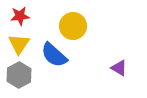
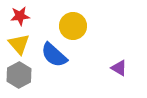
yellow triangle: rotated 15 degrees counterclockwise
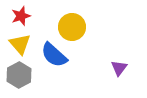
red star: moved 1 px right; rotated 12 degrees counterclockwise
yellow circle: moved 1 px left, 1 px down
yellow triangle: moved 1 px right
purple triangle: rotated 36 degrees clockwise
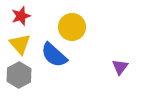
purple triangle: moved 1 px right, 1 px up
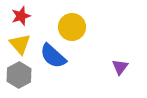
blue semicircle: moved 1 px left, 1 px down
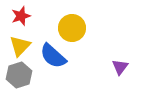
yellow circle: moved 1 px down
yellow triangle: moved 2 px down; rotated 25 degrees clockwise
gray hexagon: rotated 10 degrees clockwise
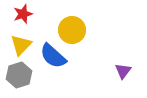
red star: moved 2 px right, 2 px up
yellow circle: moved 2 px down
yellow triangle: moved 1 px right, 1 px up
purple triangle: moved 3 px right, 4 px down
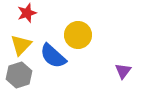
red star: moved 4 px right, 1 px up
yellow circle: moved 6 px right, 5 px down
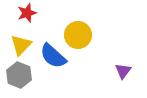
gray hexagon: rotated 20 degrees counterclockwise
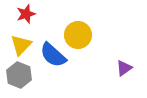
red star: moved 1 px left, 1 px down
blue semicircle: moved 1 px up
purple triangle: moved 1 px right, 3 px up; rotated 18 degrees clockwise
